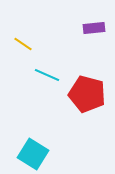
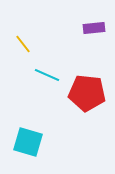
yellow line: rotated 18 degrees clockwise
red pentagon: moved 1 px up; rotated 9 degrees counterclockwise
cyan square: moved 5 px left, 12 px up; rotated 16 degrees counterclockwise
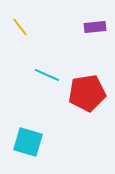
purple rectangle: moved 1 px right, 1 px up
yellow line: moved 3 px left, 17 px up
red pentagon: rotated 15 degrees counterclockwise
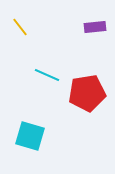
cyan square: moved 2 px right, 6 px up
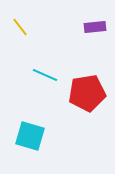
cyan line: moved 2 px left
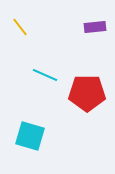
red pentagon: rotated 9 degrees clockwise
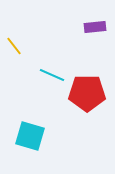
yellow line: moved 6 px left, 19 px down
cyan line: moved 7 px right
